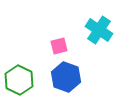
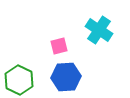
blue hexagon: rotated 24 degrees counterclockwise
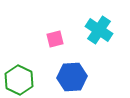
pink square: moved 4 px left, 7 px up
blue hexagon: moved 6 px right
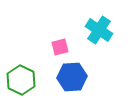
pink square: moved 5 px right, 8 px down
green hexagon: moved 2 px right
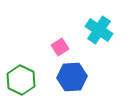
pink square: rotated 18 degrees counterclockwise
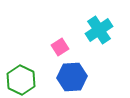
cyan cross: rotated 24 degrees clockwise
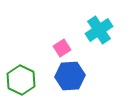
pink square: moved 2 px right, 1 px down
blue hexagon: moved 2 px left, 1 px up
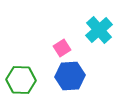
cyan cross: rotated 8 degrees counterclockwise
green hexagon: rotated 24 degrees counterclockwise
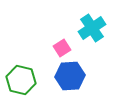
cyan cross: moved 7 px left, 2 px up; rotated 8 degrees clockwise
green hexagon: rotated 12 degrees clockwise
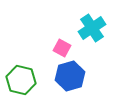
pink square: rotated 30 degrees counterclockwise
blue hexagon: rotated 12 degrees counterclockwise
